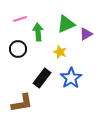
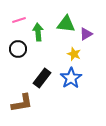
pink line: moved 1 px left, 1 px down
green triangle: rotated 30 degrees clockwise
yellow star: moved 14 px right, 2 px down
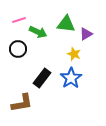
green arrow: rotated 120 degrees clockwise
